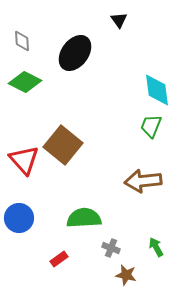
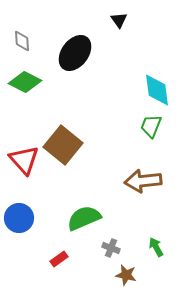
green semicircle: rotated 20 degrees counterclockwise
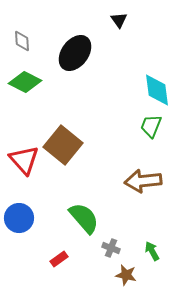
green semicircle: rotated 72 degrees clockwise
green arrow: moved 4 px left, 4 px down
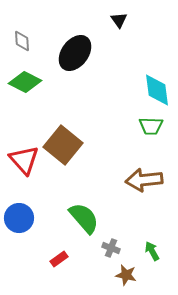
green trapezoid: rotated 110 degrees counterclockwise
brown arrow: moved 1 px right, 1 px up
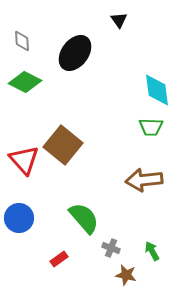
green trapezoid: moved 1 px down
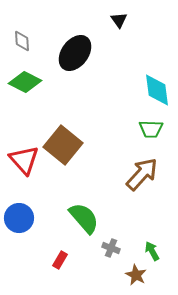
green trapezoid: moved 2 px down
brown arrow: moved 2 px left, 6 px up; rotated 138 degrees clockwise
red rectangle: moved 1 px right, 1 px down; rotated 24 degrees counterclockwise
brown star: moved 10 px right; rotated 15 degrees clockwise
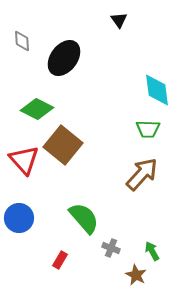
black ellipse: moved 11 px left, 5 px down
green diamond: moved 12 px right, 27 px down
green trapezoid: moved 3 px left
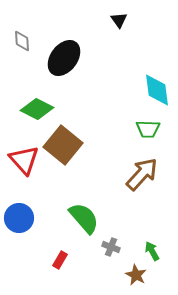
gray cross: moved 1 px up
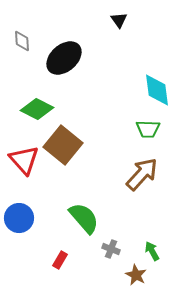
black ellipse: rotated 12 degrees clockwise
gray cross: moved 2 px down
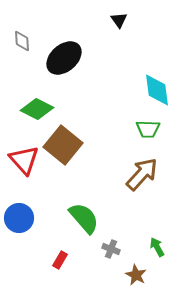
green arrow: moved 5 px right, 4 px up
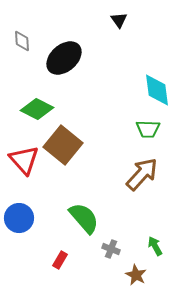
green arrow: moved 2 px left, 1 px up
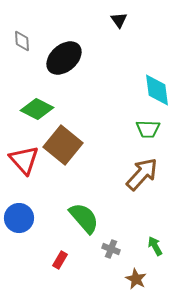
brown star: moved 4 px down
